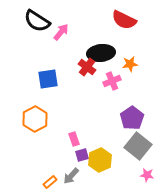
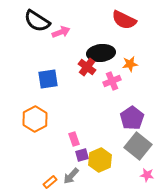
pink arrow: rotated 30 degrees clockwise
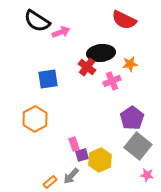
pink rectangle: moved 5 px down
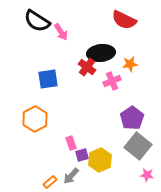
pink arrow: rotated 78 degrees clockwise
pink rectangle: moved 3 px left, 1 px up
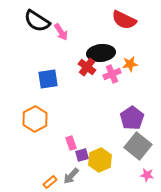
pink cross: moved 7 px up
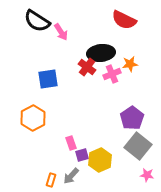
orange hexagon: moved 2 px left, 1 px up
orange rectangle: moved 1 px right, 2 px up; rotated 32 degrees counterclockwise
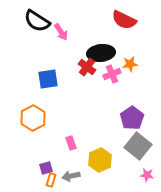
purple square: moved 36 px left, 13 px down
gray arrow: rotated 36 degrees clockwise
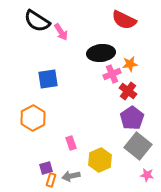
red cross: moved 41 px right, 24 px down
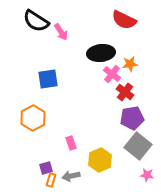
black semicircle: moved 1 px left
pink cross: rotated 30 degrees counterclockwise
red cross: moved 3 px left, 1 px down
purple pentagon: rotated 25 degrees clockwise
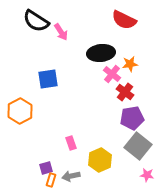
orange hexagon: moved 13 px left, 7 px up
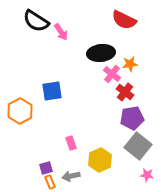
blue square: moved 4 px right, 12 px down
orange rectangle: moved 1 px left, 2 px down; rotated 40 degrees counterclockwise
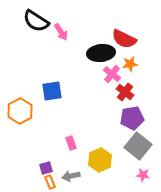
red semicircle: moved 19 px down
pink star: moved 4 px left
